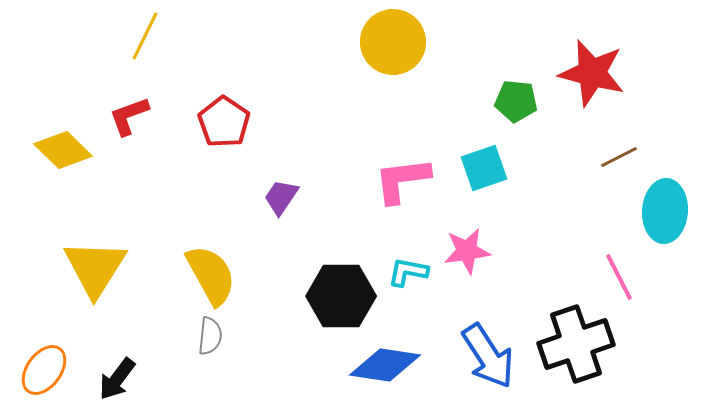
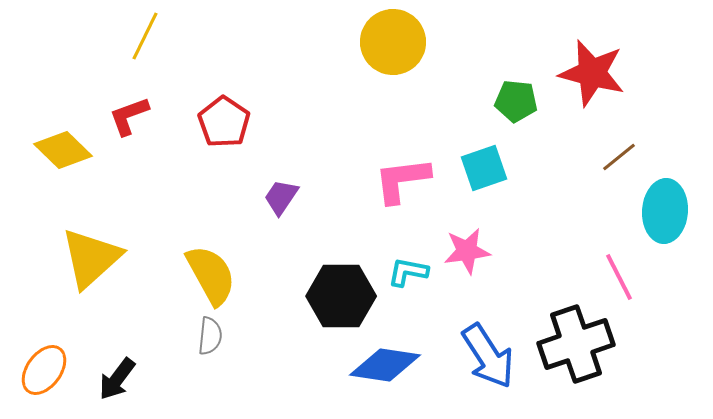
brown line: rotated 12 degrees counterclockwise
yellow triangle: moved 4 px left, 10 px up; rotated 16 degrees clockwise
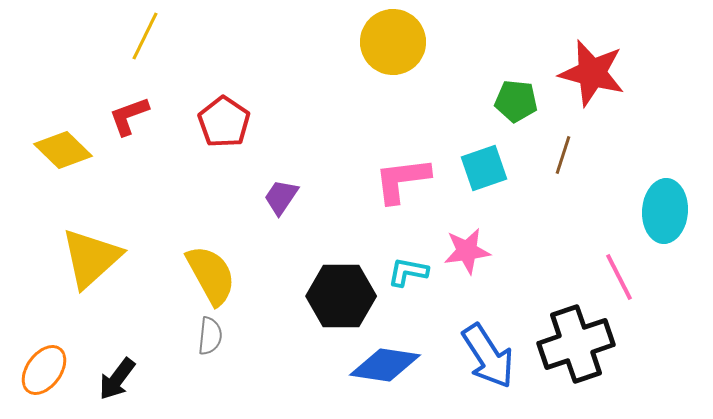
brown line: moved 56 px left, 2 px up; rotated 33 degrees counterclockwise
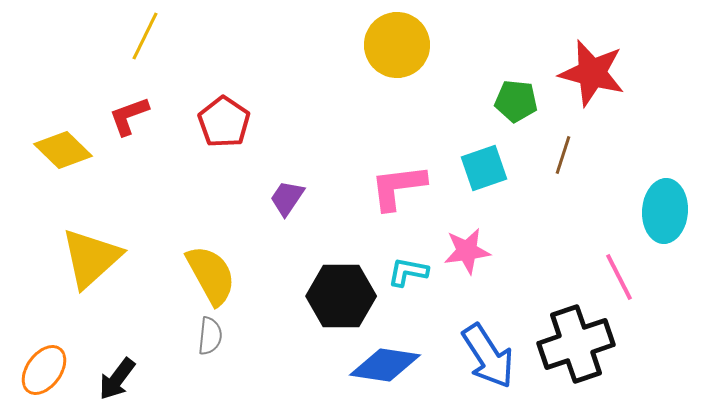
yellow circle: moved 4 px right, 3 px down
pink L-shape: moved 4 px left, 7 px down
purple trapezoid: moved 6 px right, 1 px down
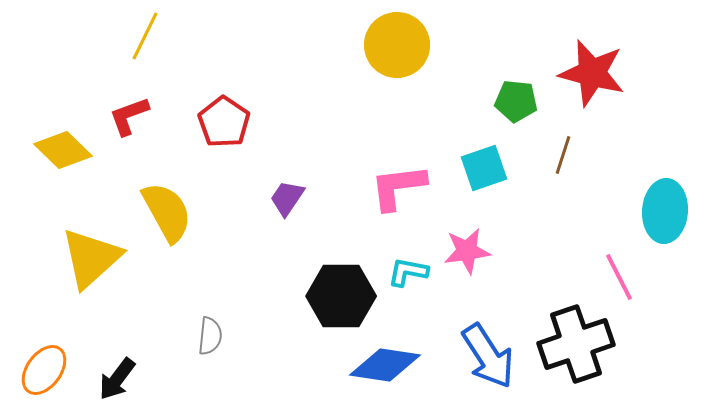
yellow semicircle: moved 44 px left, 63 px up
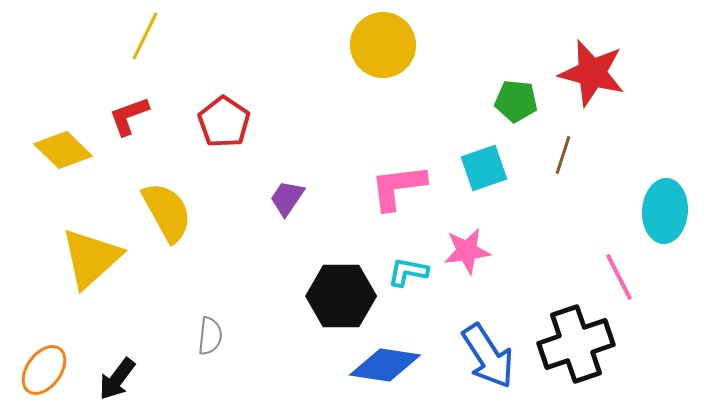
yellow circle: moved 14 px left
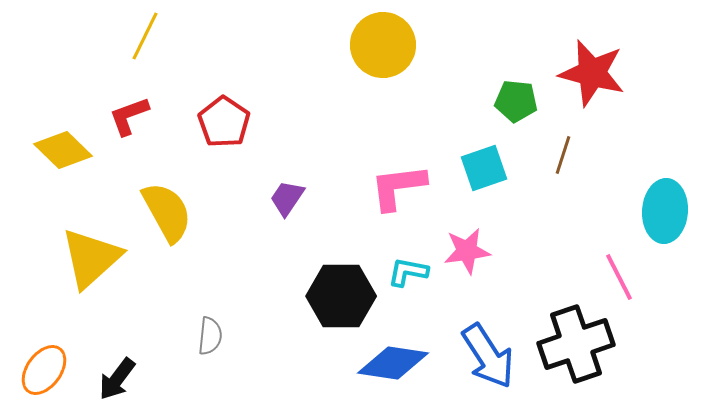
blue diamond: moved 8 px right, 2 px up
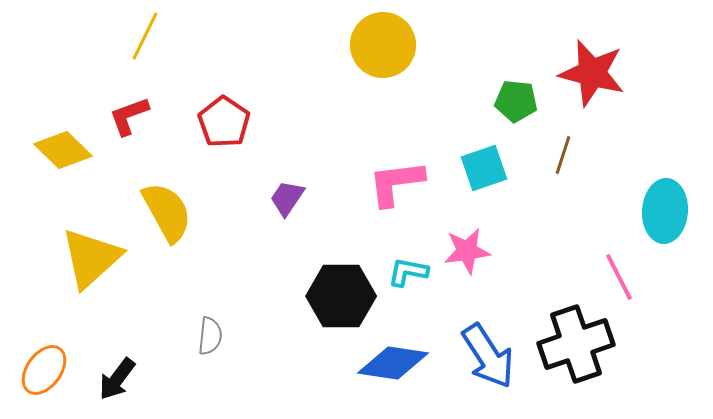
pink L-shape: moved 2 px left, 4 px up
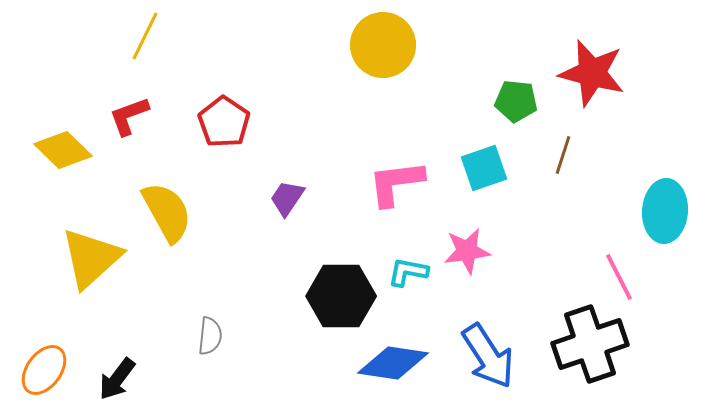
black cross: moved 14 px right
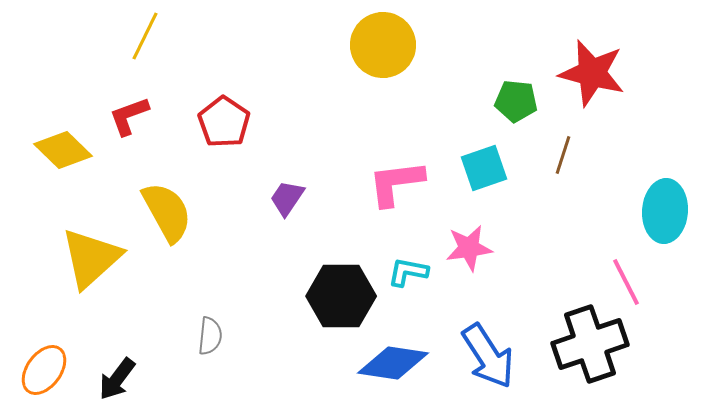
pink star: moved 2 px right, 3 px up
pink line: moved 7 px right, 5 px down
